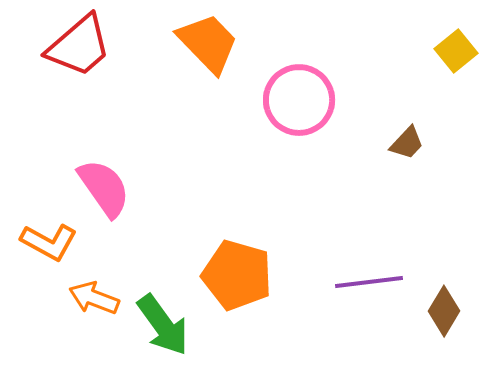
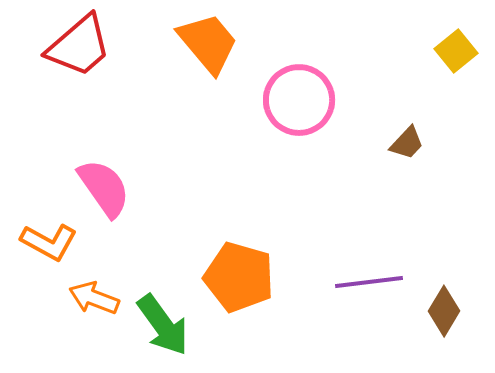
orange trapezoid: rotated 4 degrees clockwise
orange pentagon: moved 2 px right, 2 px down
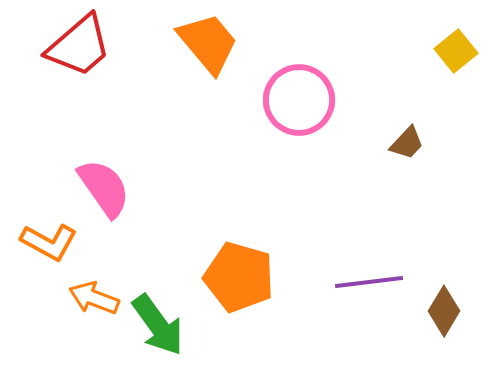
green arrow: moved 5 px left
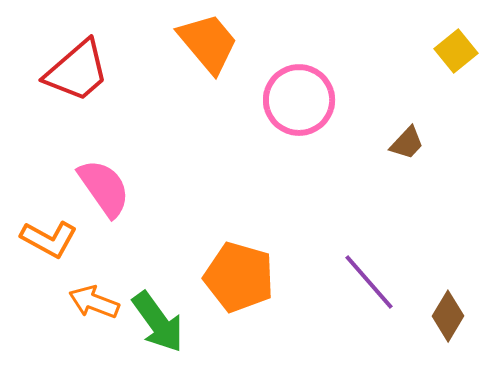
red trapezoid: moved 2 px left, 25 px down
orange L-shape: moved 3 px up
purple line: rotated 56 degrees clockwise
orange arrow: moved 4 px down
brown diamond: moved 4 px right, 5 px down
green arrow: moved 3 px up
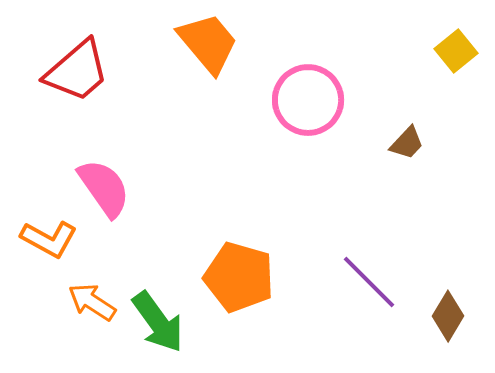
pink circle: moved 9 px right
purple line: rotated 4 degrees counterclockwise
orange arrow: moved 2 px left; rotated 12 degrees clockwise
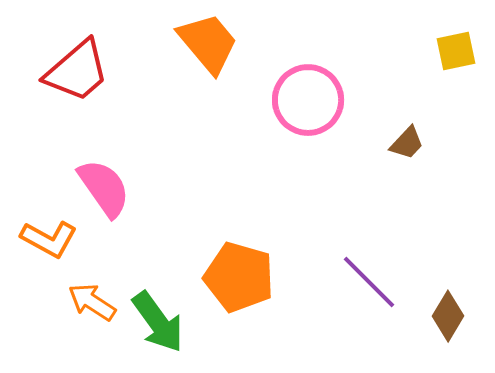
yellow square: rotated 27 degrees clockwise
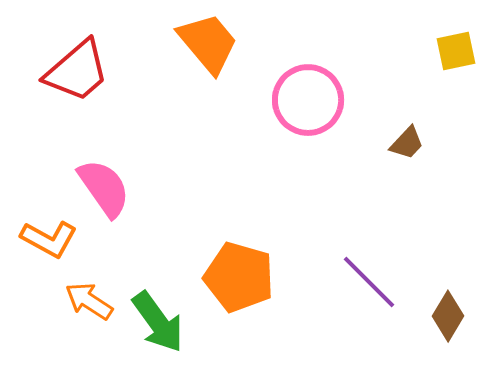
orange arrow: moved 3 px left, 1 px up
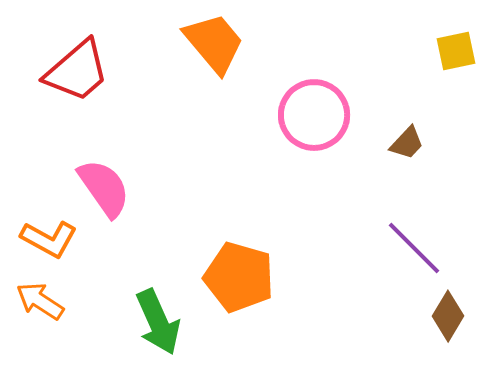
orange trapezoid: moved 6 px right
pink circle: moved 6 px right, 15 px down
purple line: moved 45 px right, 34 px up
orange arrow: moved 49 px left
green arrow: rotated 12 degrees clockwise
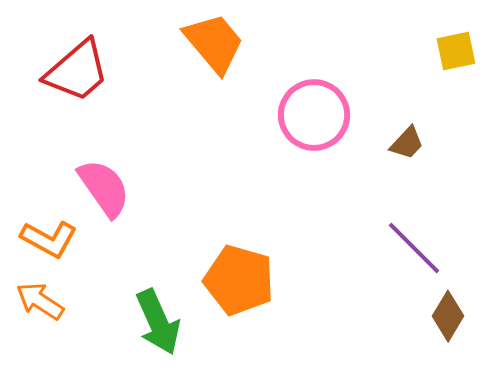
orange pentagon: moved 3 px down
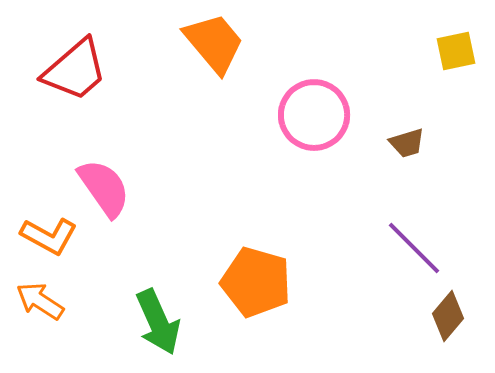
red trapezoid: moved 2 px left, 1 px up
brown trapezoid: rotated 30 degrees clockwise
orange L-shape: moved 3 px up
orange pentagon: moved 17 px right, 2 px down
brown diamond: rotated 9 degrees clockwise
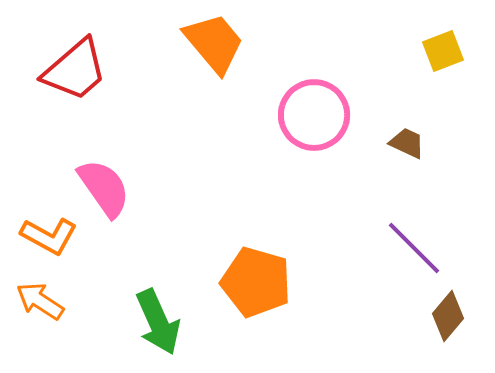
yellow square: moved 13 px left; rotated 9 degrees counterclockwise
brown trapezoid: rotated 138 degrees counterclockwise
